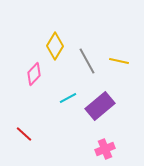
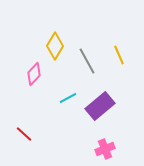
yellow line: moved 6 px up; rotated 54 degrees clockwise
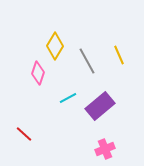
pink diamond: moved 4 px right, 1 px up; rotated 25 degrees counterclockwise
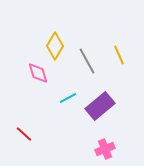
pink diamond: rotated 35 degrees counterclockwise
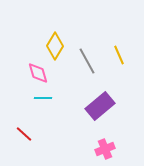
cyan line: moved 25 px left; rotated 30 degrees clockwise
